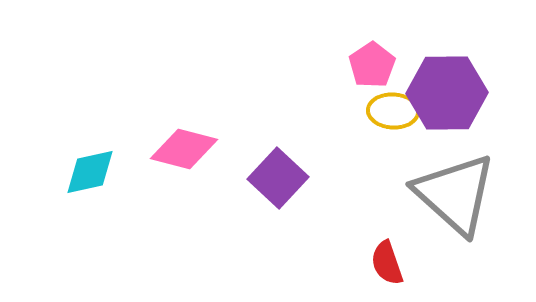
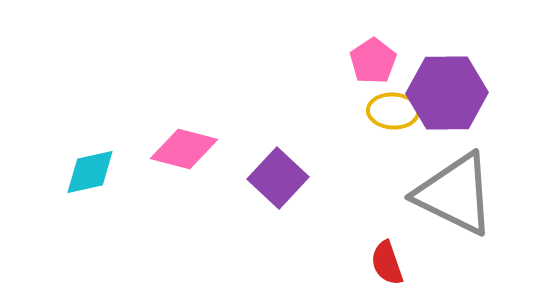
pink pentagon: moved 1 px right, 4 px up
gray triangle: rotated 16 degrees counterclockwise
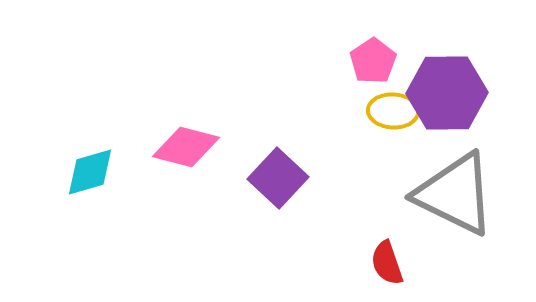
pink diamond: moved 2 px right, 2 px up
cyan diamond: rotated 4 degrees counterclockwise
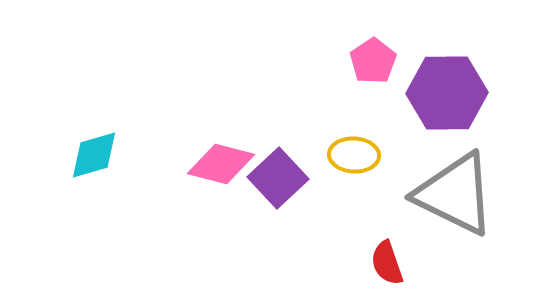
yellow ellipse: moved 39 px left, 44 px down
pink diamond: moved 35 px right, 17 px down
cyan diamond: moved 4 px right, 17 px up
purple square: rotated 4 degrees clockwise
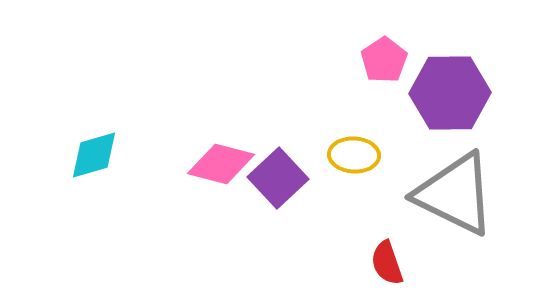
pink pentagon: moved 11 px right, 1 px up
purple hexagon: moved 3 px right
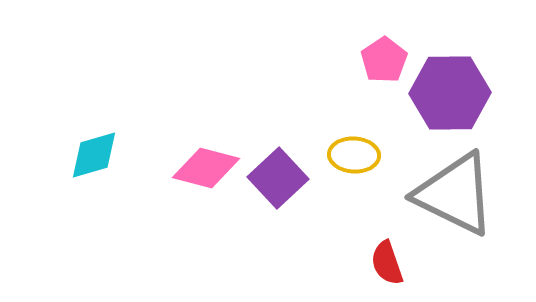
pink diamond: moved 15 px left, 4 px down
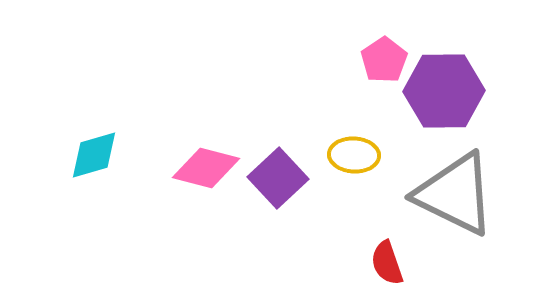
purple hexagon: moved 6 px left, 2 px up
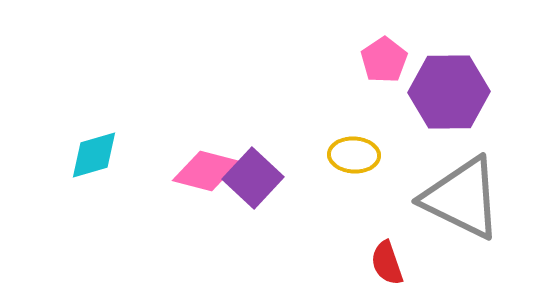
purple hexagon: moved 5 px right, 1 px down
pink diamond: moved 3 px down
purple square: moved 25 px left; rotated 4 degrees counterclockwise
gray triangle: moved 7 px right, 4 px down
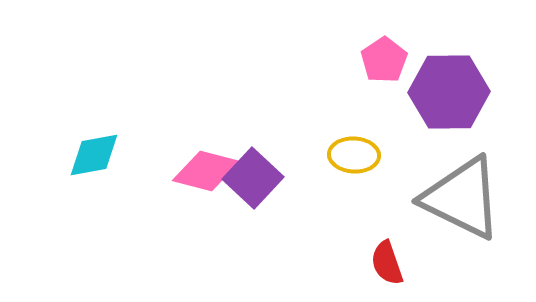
cyan diamond: rotated 6 degrees clockwise
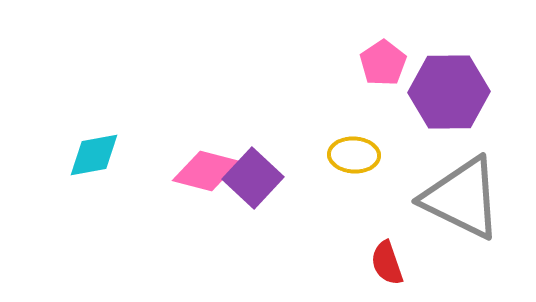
pink pentagon: moved 1 px left, 3 px down
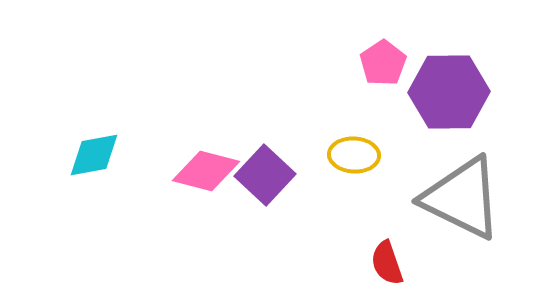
purple square: moved 12 px right, 3 px up
